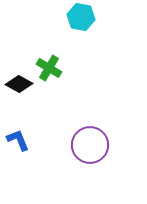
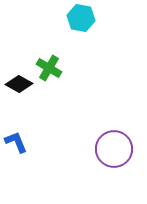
cyan hexagon: moved 1 px down
blue L-shape: moved 2 px left, 2 px down
purple circle: moved 24 px right, 4 px down
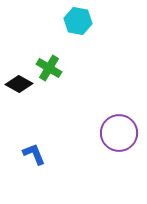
cyan hexagon: moved 3 px left, 3 px down
blue L-shape: moved 18 px right, 12 px down
purple circle: moved 5 px right, 16 px up
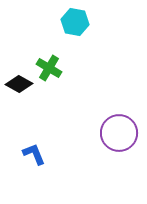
cyan hexagon: moved 3 px left, 1 px down
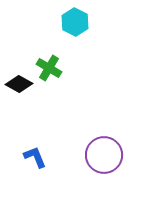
cyan hexagon: rotated 16 degrees clockwise
purple circle: moved 15 px left, 22 px down
blue L-shape: moved 1 px right, 3 px down
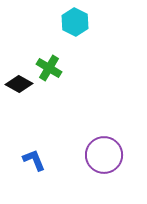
blue L-shape: moved 1 px left, 3 px down
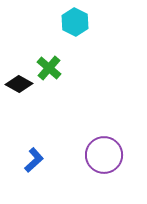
green cross: rotated 10 degrees clockwise
blue L-shape: rotated 70 degrees clockwise
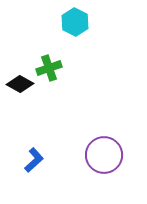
green cross: rotated 30 degrees clockwise
black diamond: moved 1 px right
